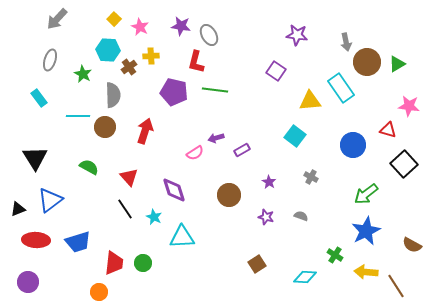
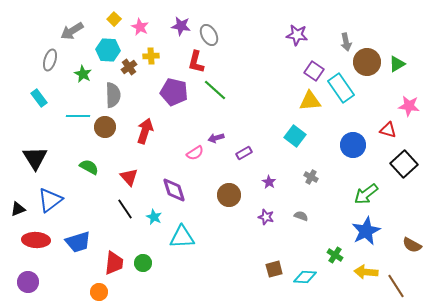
gray arrow at (57, 19): moved 15 px right, 12 px down; rotated 15 degrees clockwise
purple square at (276, 71): moved 38 px right
green line at (215, 90): rotated 35 degrees clockwise
purple rectangle at (242, 150): moved 2 px right, 3 px down
brown square at (257, 264): moved 17 px right, 5 px down; rotated 18 degrees clockwise
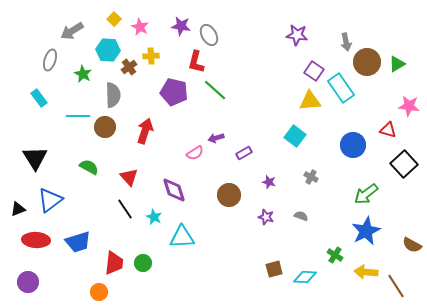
purple star at (269, 182): rotated 16 degrees counterclockwise
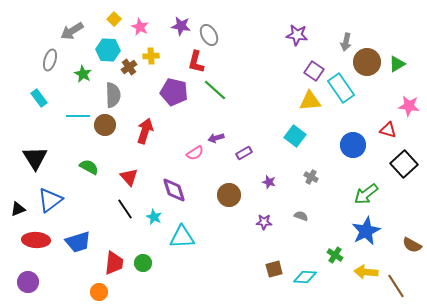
gray arrow at (346, 42): rotated 24 degrees clockwise
brown circle at (105, 127): moved 2 px up
purple star at (266, 217): moved 2 px left, 5 px down; rotated 14 degrees counterclockwise
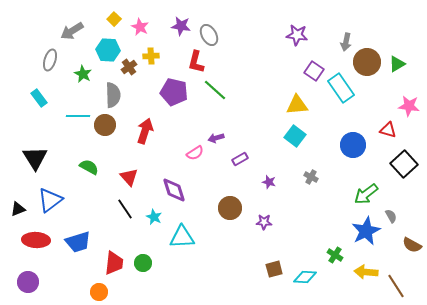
yellow triangle at (310, 101): moved 13 px left, 4 px down
purple rectangle at (244, 153): moved 4 px left, 6 px down
brown circle at (229, 195): moved 1 px right, 13 px down
gray semicircle at (301, 216): moved 90 px right; rotated 40 degrees clockwise
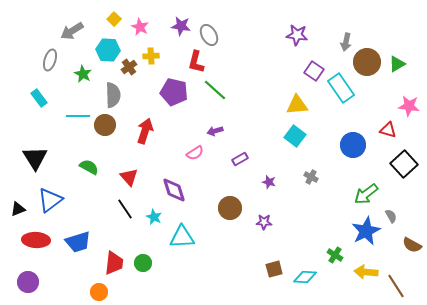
purple arrow at (216, 138): moved 1 px left, 7 px up
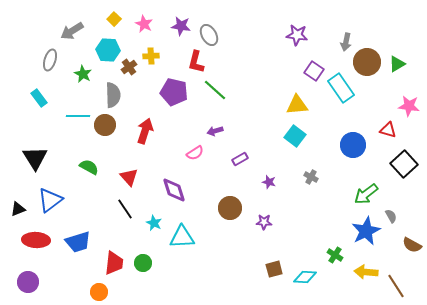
pink star at (140, 27): moved 4 px right, 3 px up
cyan star at (154, 217): moved 6 px down
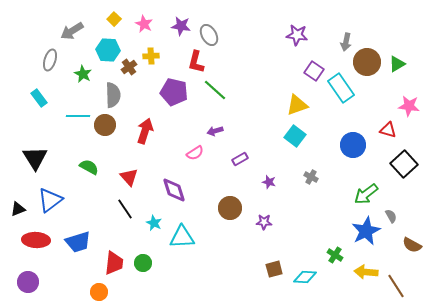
yellow triangle at (297, 105): rotated 15 degrees counterclockwise
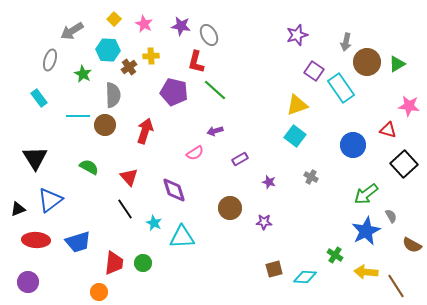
purple star at (297, 35): rotated 25 degrees counterclockwise
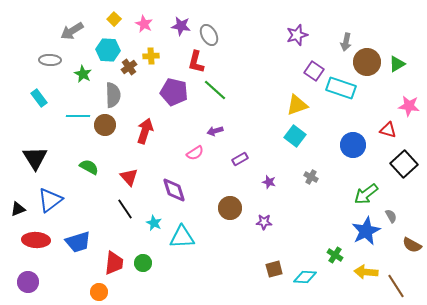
gray ellipse at (50, 60): rotated 75 degrees clockwise
cyan rectangle at (341, 88): rotated 36 degrees counterclockwise
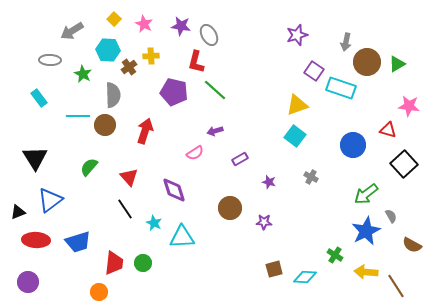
green semicircle at (89, 167): rotated 78 degrees counterclockwise
black triangle at (18, 209): moved 3 px down
